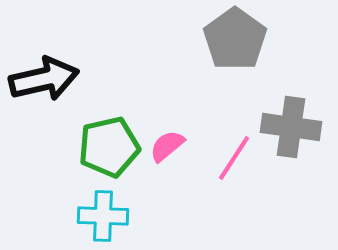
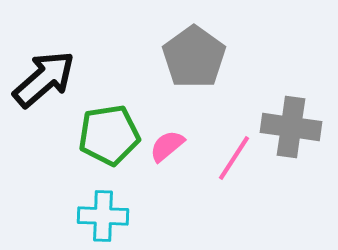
gray pentagon: moved 41 px left, 18 px down
black arrow: rotated 28 degrees counterclockwise
green pentagon: moved 12 px up; rotated 4 degrees clockwise
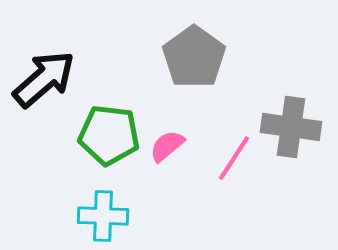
green pentagon: rotated 16 degrees clockwise
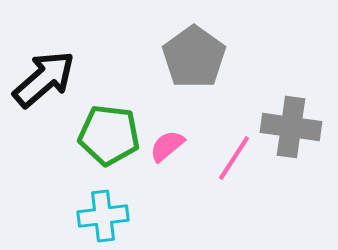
cyan cross: rotated 9 degrees counterclockwise
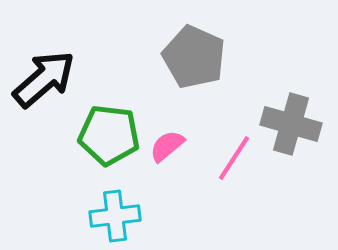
gray pentagon: rotated 12 degrees counterclockwise
gray cross: moved 3 px up; rotated 8 degrees clockwise
cyan cross: moved 12 px right
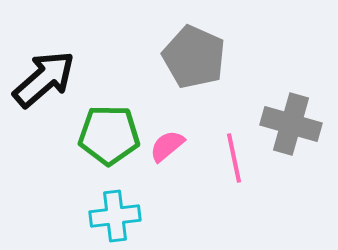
green pentagon: rotated 6 degrees counterclockwise
pink line: rotated 45 degrees counterclockwise
